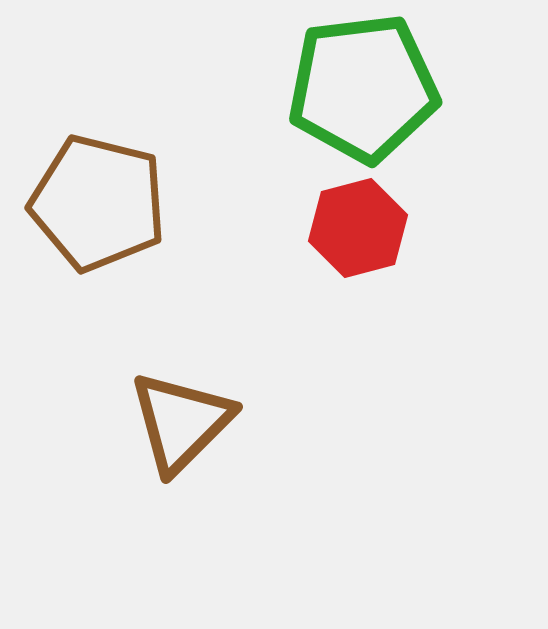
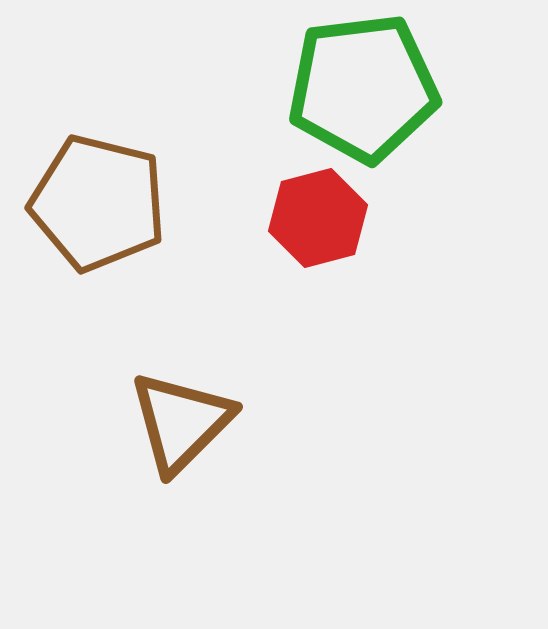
red hexagon: moved 40 px left, 10 px up
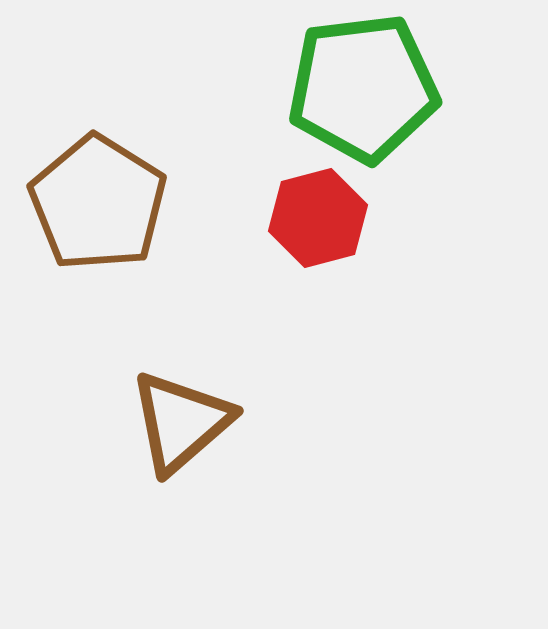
brown pentagon: rotated 18 degrees clockwise
brown triangle: rotated 4 degrees clockwise
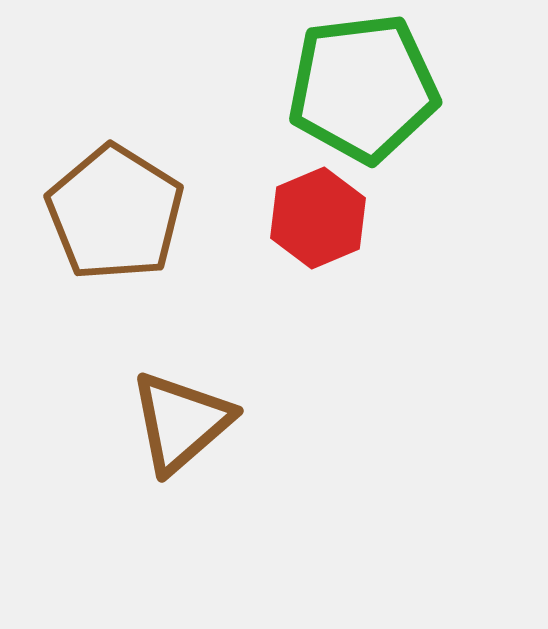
brown pentagon: moved 17 px right, 10 px down
red hexagon: rotated 8 degrees counterclockwise
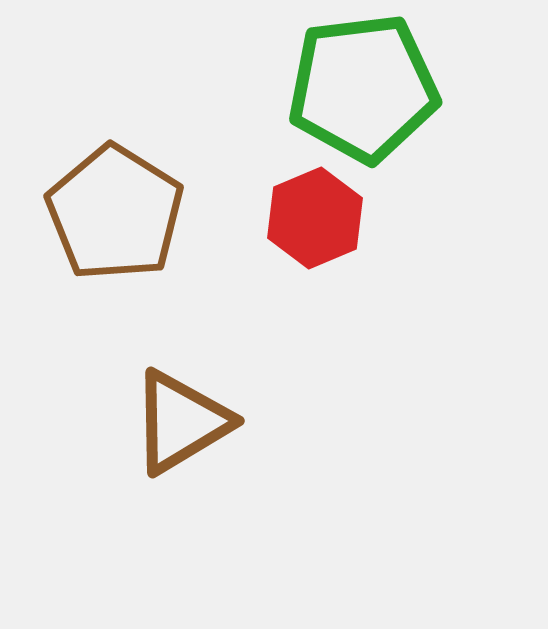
red hexagon: moved 3 px left
brown triangle: rotated 10 degrees clockwise
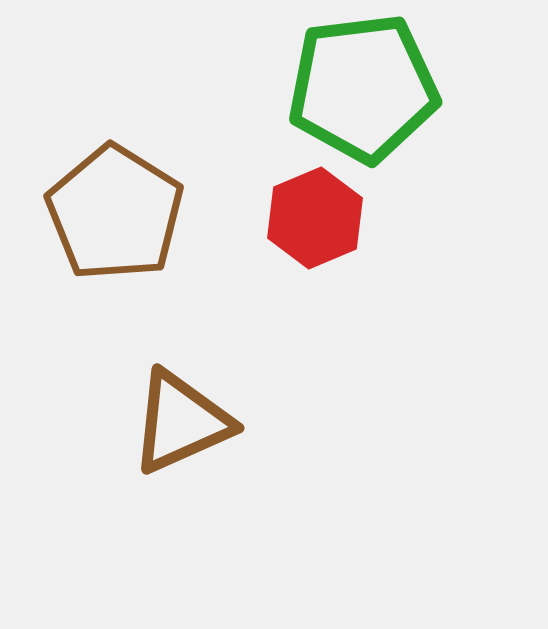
brown triangle: rotated 7 degrees clockwise
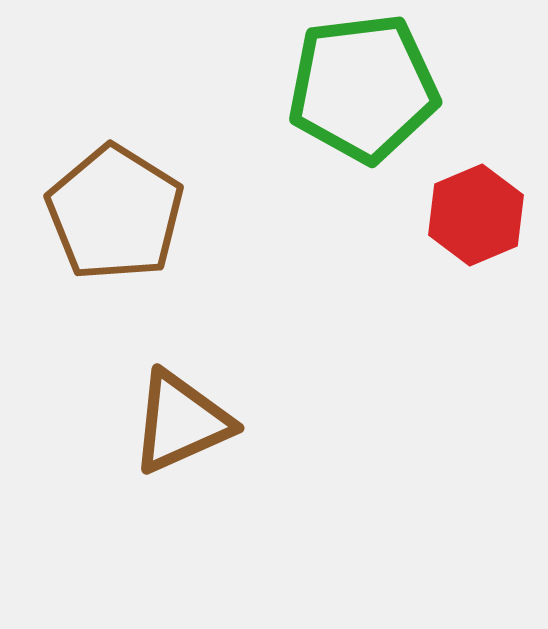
red hexagon: moved 161 px right, 3 px up
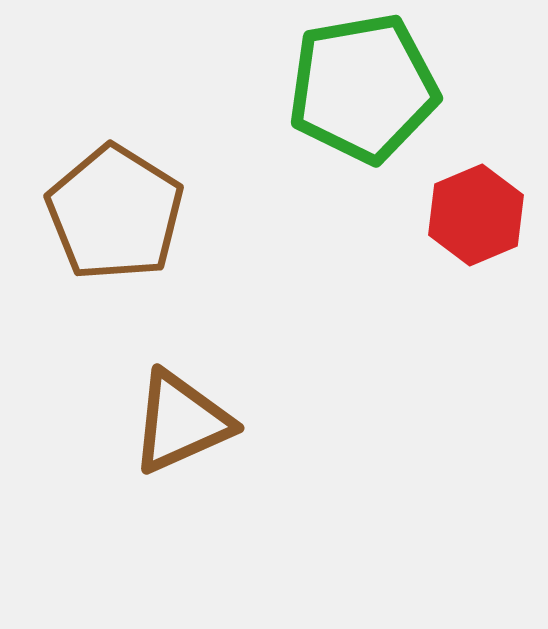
green pentagon: rotated 3 degrees counterclockwise
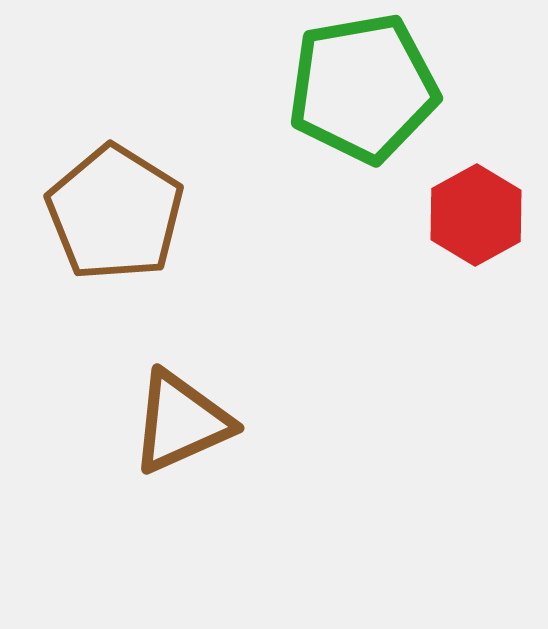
red hexagon: rotated 6 degrees counterclockwise
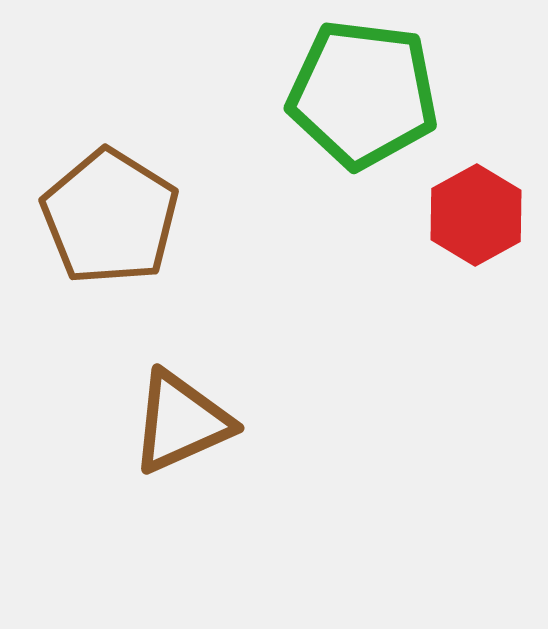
green pentagon: moved 6 px down; rotated 17 degrees clockwise
brown pentagon: moved 5 px left, 4 px down
